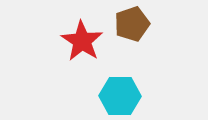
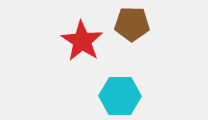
brown pentagon: rotated 20 degrees clockwise
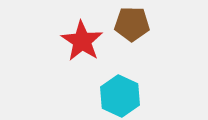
cyan hexagon: rotated 24 degrees clockwise
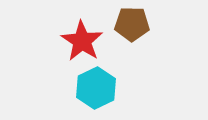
cyan hexagon: moved 24 px left, 8 px up; rotated 9 degrees clockwise
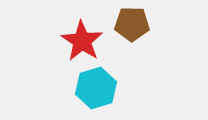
cyan hexagon: rotated 9 degrees clockwise
